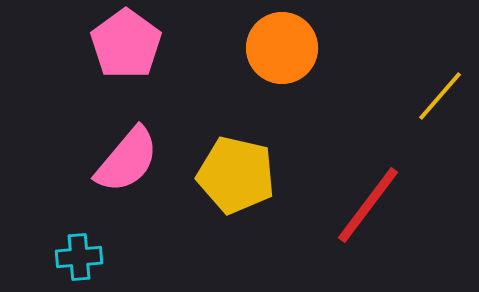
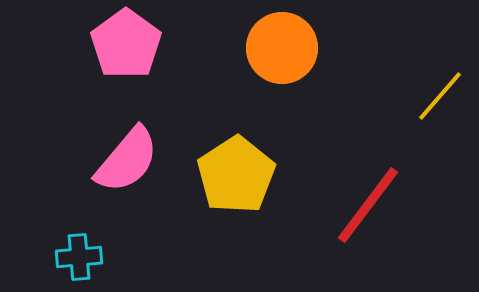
yellow pentagon: rotated 26 degrees clockwise
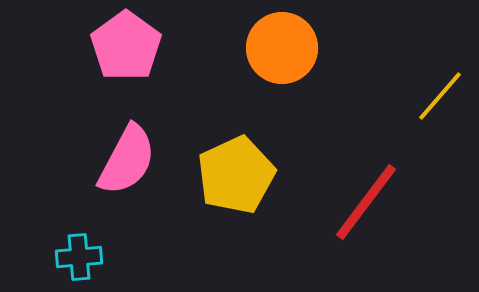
pink pentagon: moved 2 px down
pink semicircle: rotated 12 degrees counterclockwise
yellow pentagon: rotated 8 degrees clockwise
red line: moved 2 px left, 3 px up
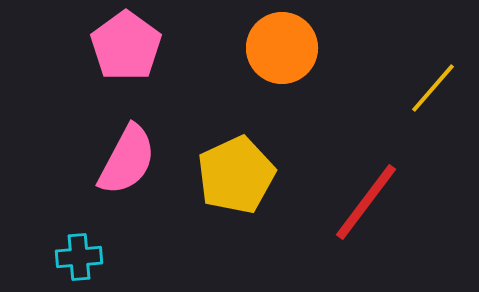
yellow line: moved 7 px left, 8 px up
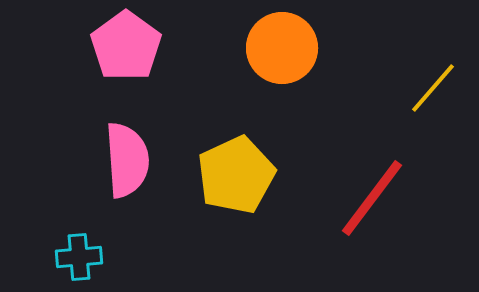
pink semicircle: rotated 32 degrees counterclockwise
red line: moved 6 px right, 4 px up
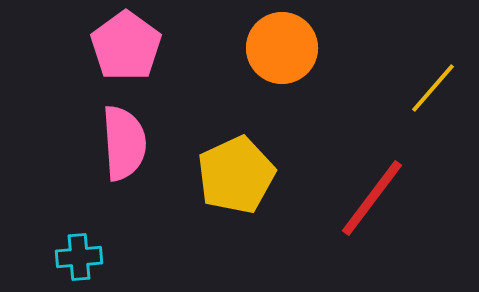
pink semicircle: moved 3 px left, 17 px up
